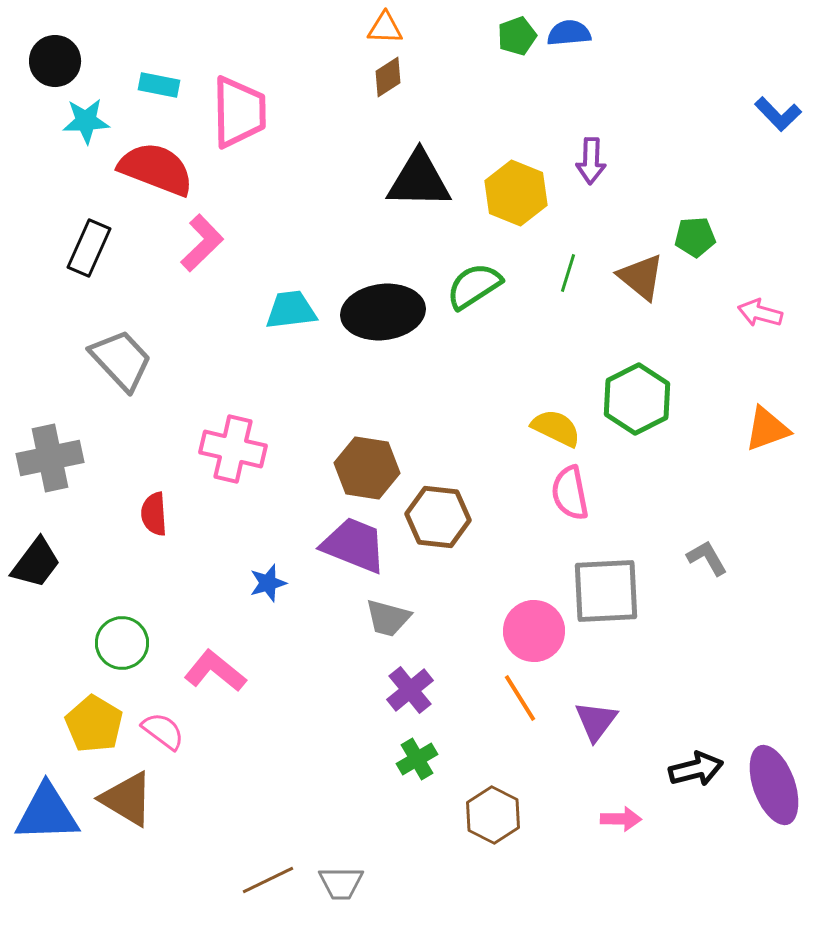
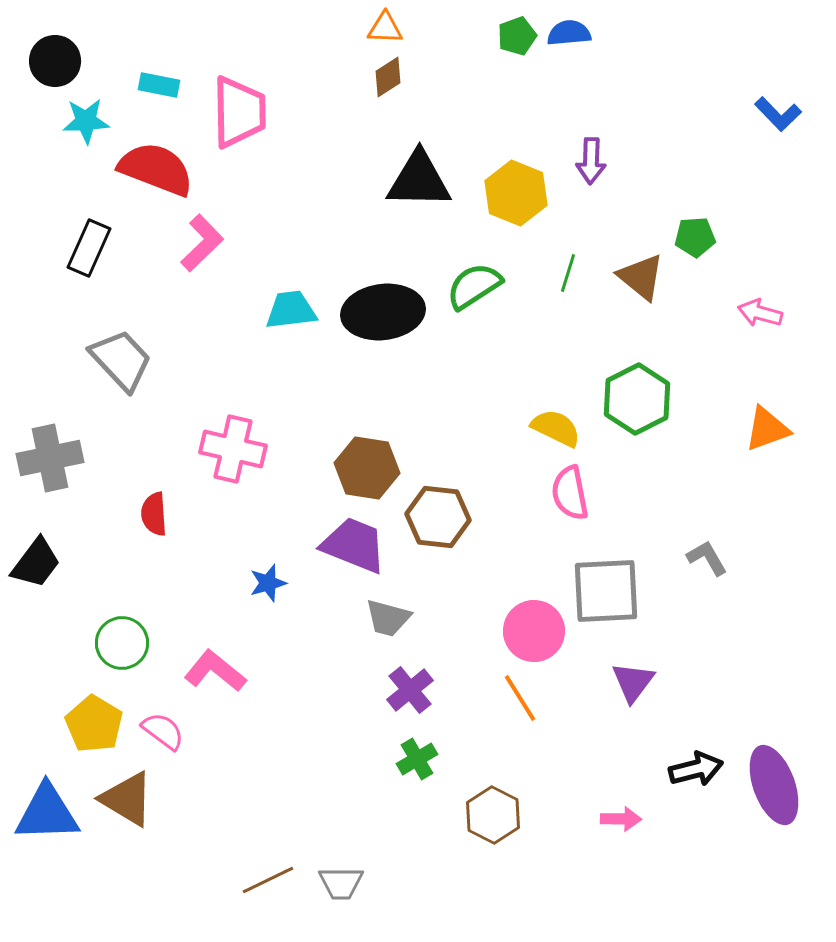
purple triangle at (596, 721): moved 37 px right, 39 px up
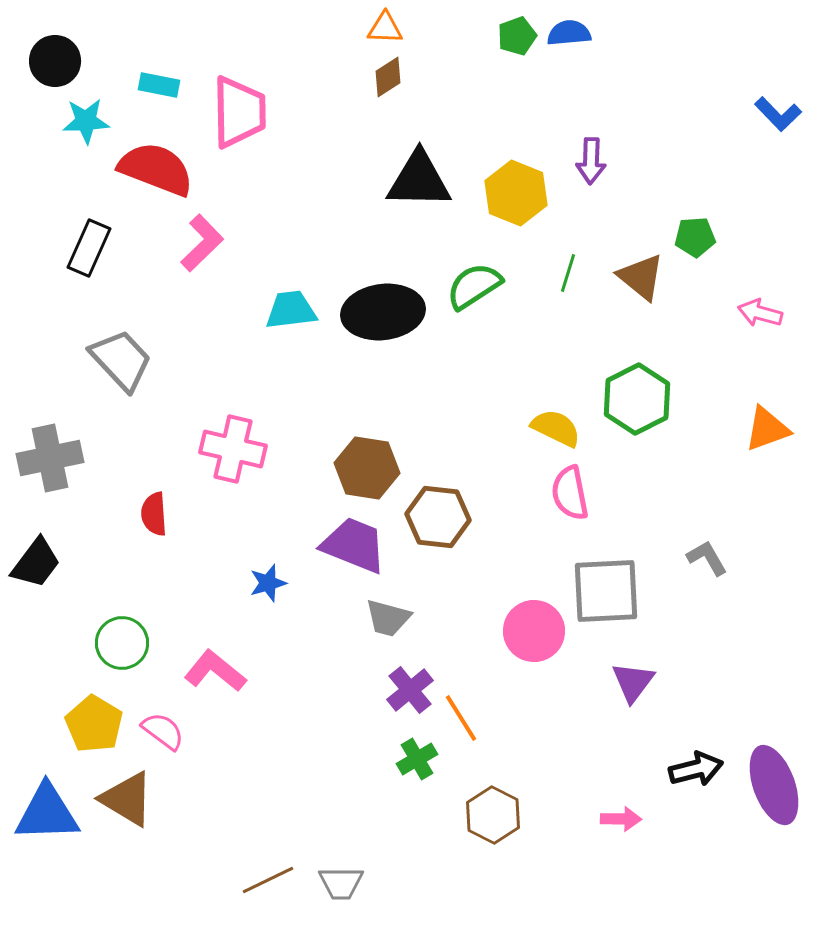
orange line at (520, 698): moved 59 px left, 20 px down
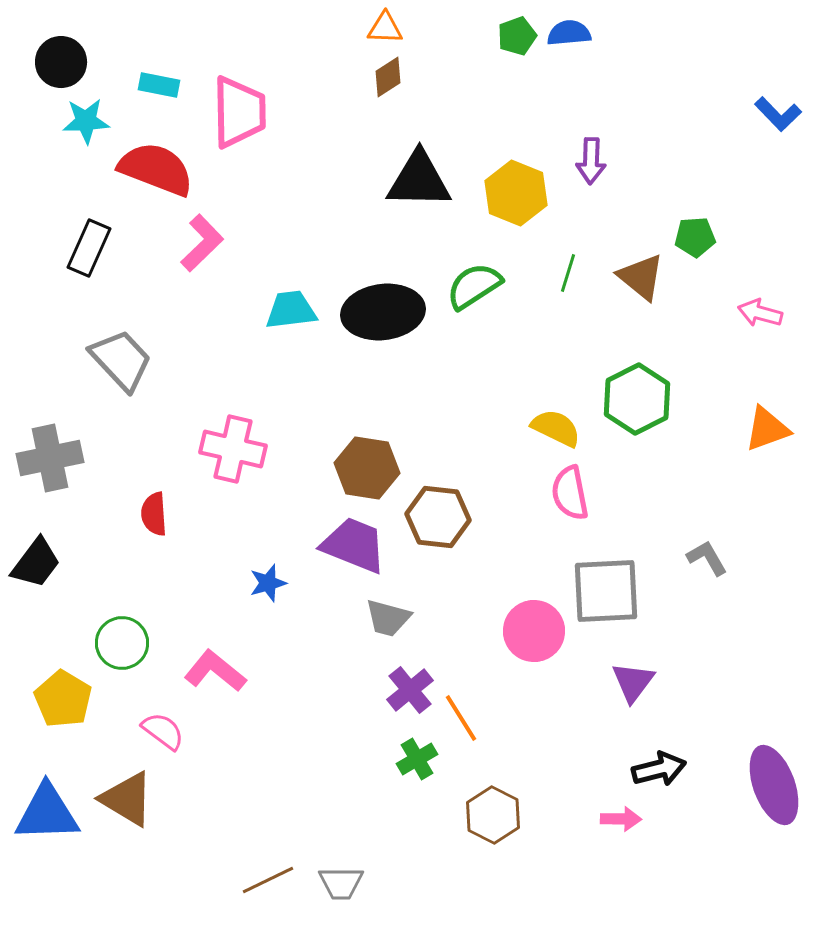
black circle at (55, 61): moved 6 px right, 1 px down
yellow pentagon at (94, 724): moved 31 px left, 25 px up
black arrow at (696, 769): moved 37 px left
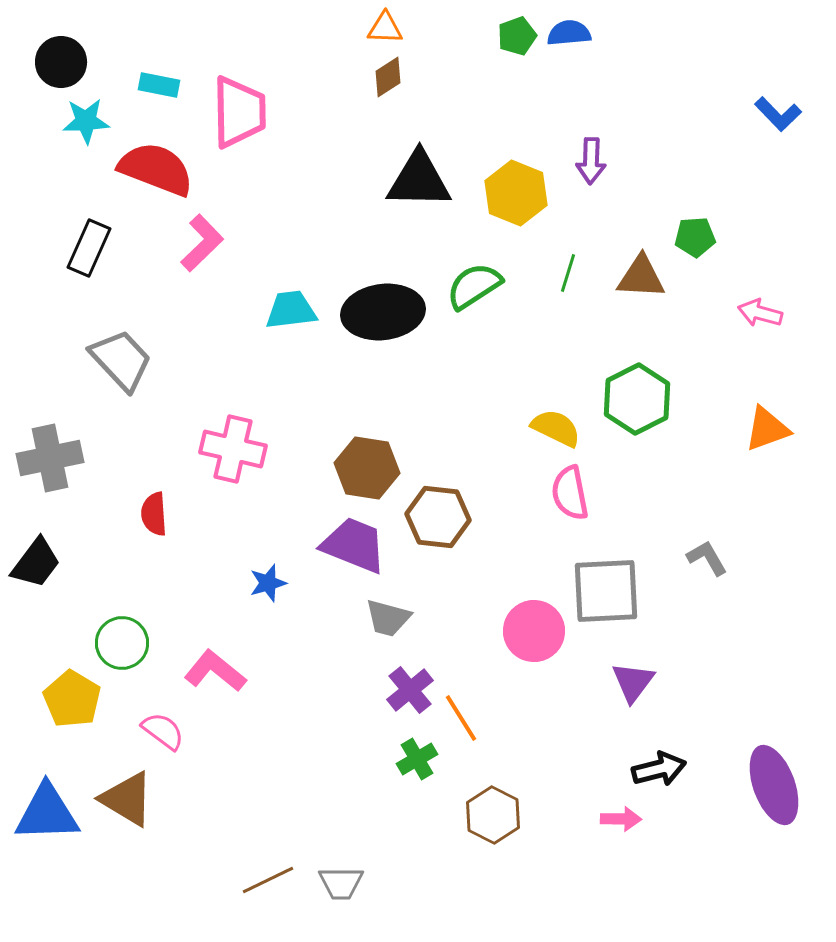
brown triangle at (641, 277): rotated 36 degrees counterclockwise
yellow pentagon at (63, 699): moved 9 px right
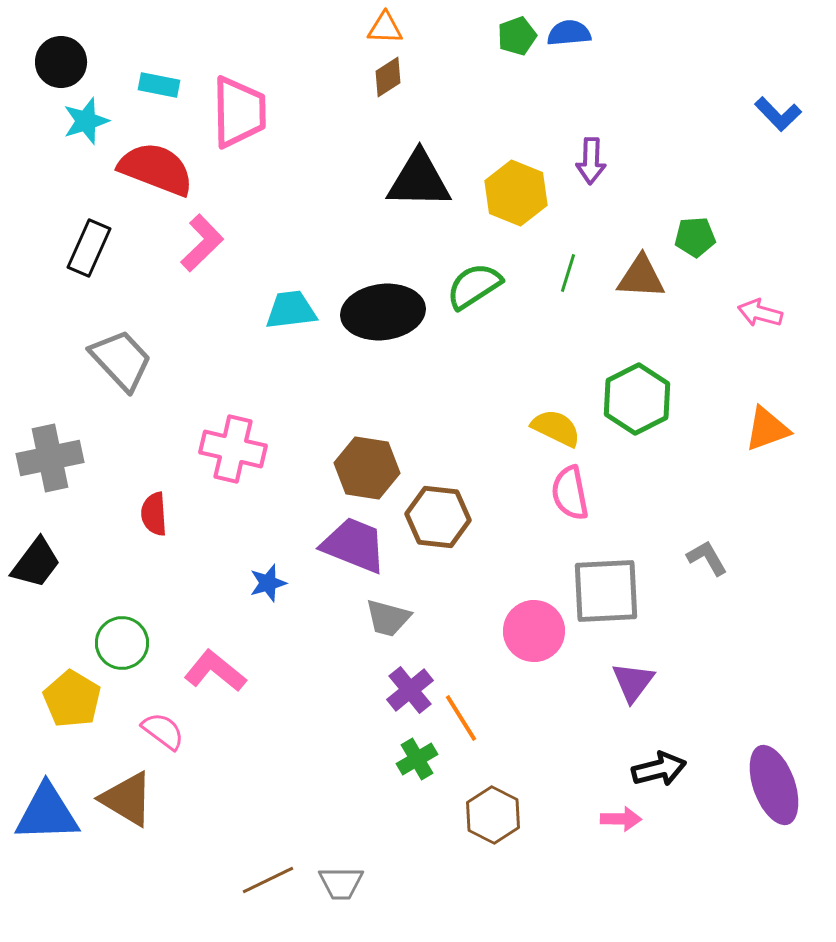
cyan star at (86, 121): rotated 15 degrees counterclockwise
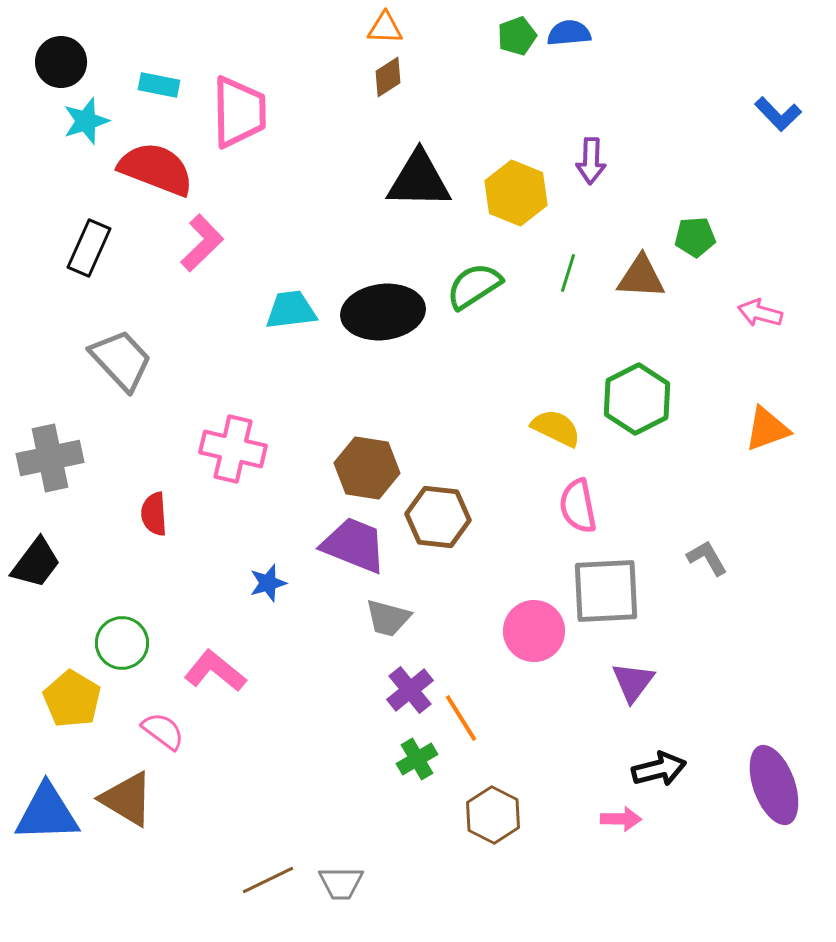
pink semicircle at (570, 493): moved 8 px right, 13 px down
